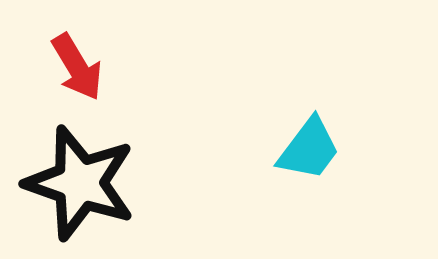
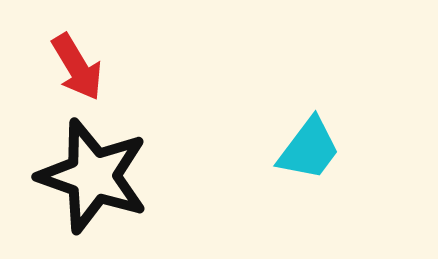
black star: moved 13 px right, 7 px up
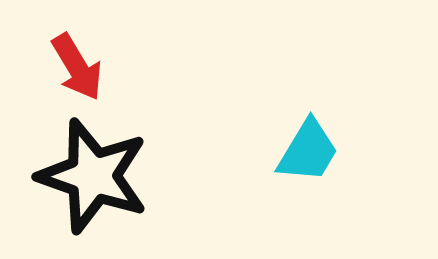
cyan trapezoid: moved 1 px left, 2 px down; rotated 6 degrees counterclockwise
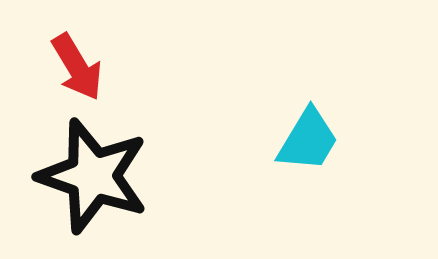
cyan trapezoid: moved 11 px up
